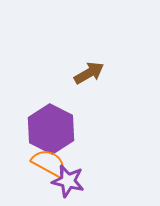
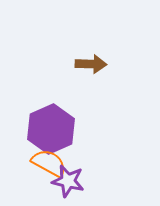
brown arrow: moved 2 px right, 9 px up; rotated 32 degrees clockwise
purple hexagon: rotated 9 degrees clockwise
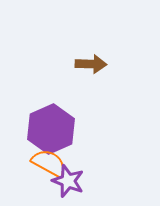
purple star: rotated 8 degrees clockwise
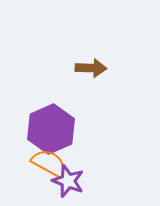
brown arrow: moved 4 px down
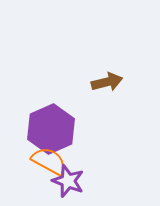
brown arrow: moved 16 px right, 14 px down; rotated 16 degrees counterclockwise
orange semicircle: moved 2 px up
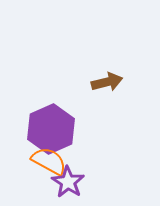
purple star: moved 1 px down; rotated 12 degrees clockwise
